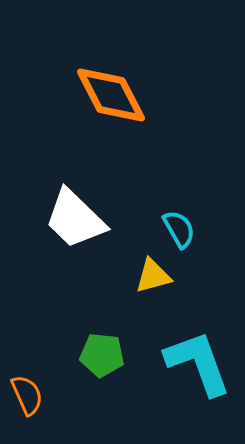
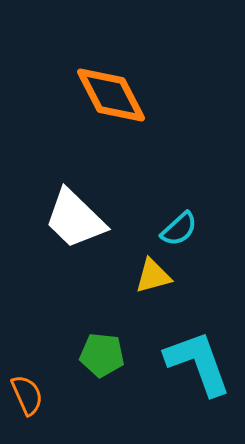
cyan semicircle: rotated 78 degrees clockwise
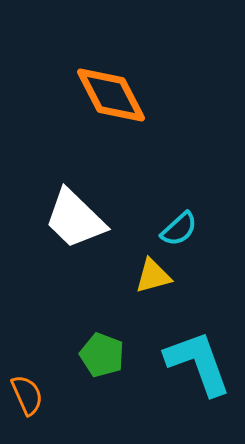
green pentagon: rotated 15 degrees clockwise
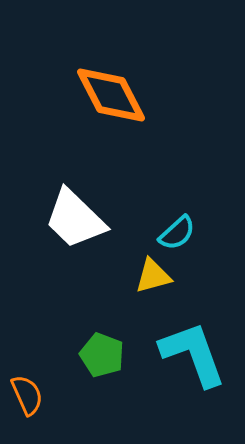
cyan semicircle: moved 2 px left, 4 px down
cyan L-shape: moved 5 px left, 9 px up
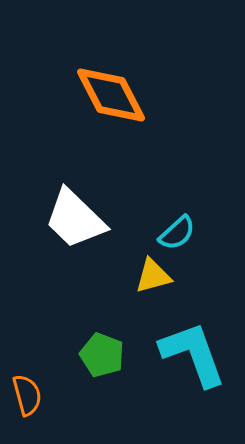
orange semicircle: rotated 9 degrees clockwise
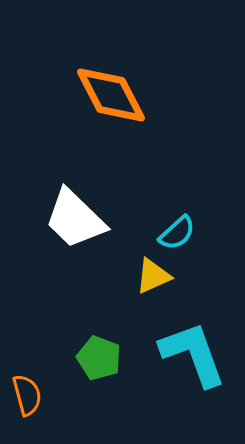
yellow triangle: rotated 9 degrees counterclockwise
green pentagon: moved 3 px left, 3 px down
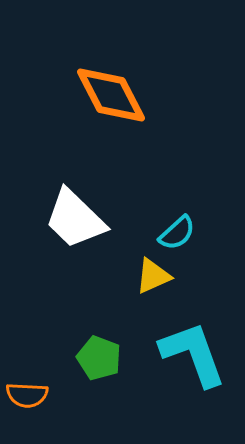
orange semicircle: rotated 108 degrees clockwise
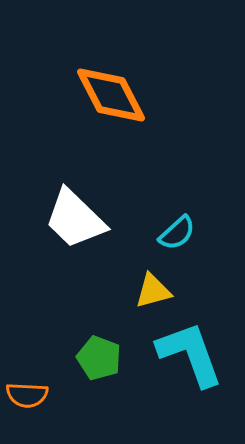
yellow triangle: moved 15 px down; rotated 9 degrees clockwise
cyan L-shape: moved 3 px left
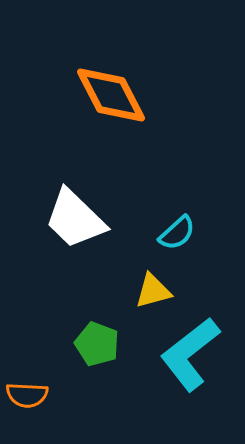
cyan L-shape: rotated 108 degrees counterclockwise
green pentagon: moved 2 px left, 14 px up
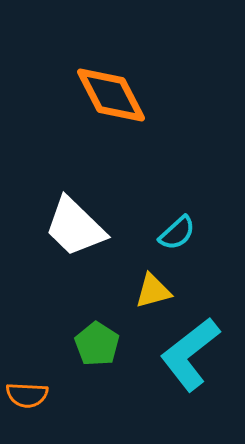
white trapezoid: moved 8 px down
green pentagon: rotated 12 degrees clockwise
